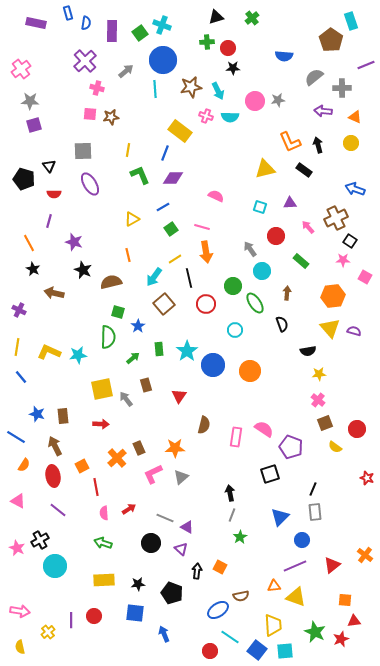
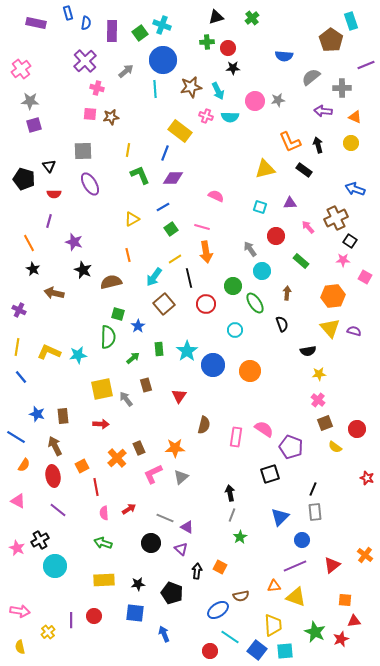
gray semicircle at (314, 77): moved 3 px left
green square at (118, 312): moved 2 px down
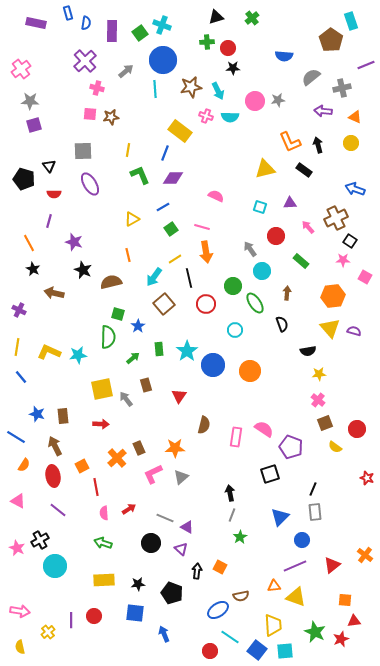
gray cross at (342, 88): rotated 12 degrees counterclockwise
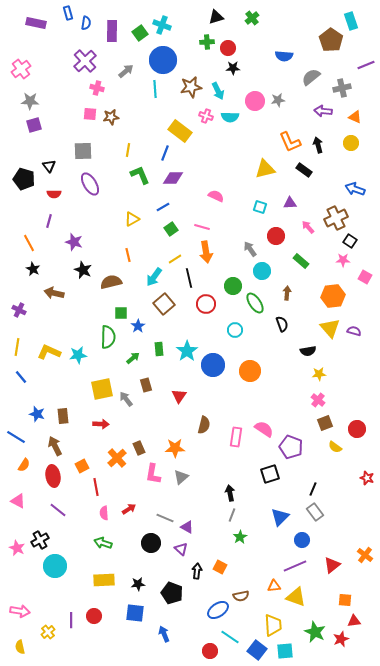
green square at (118, 314): moved 3 px right, 1 px up; rotated 16 degrees counterclockwise
pink L-shape at (153, 474): rotated 55 degrees counterclockwise
gray rectangle at (315, 512): rotated 30 degrees counterclockwise
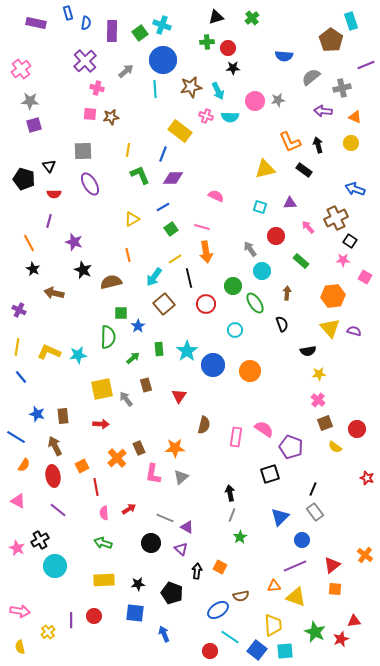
blue line at (165, 153): moved 2 px left, 1 px down
orange square at (345, 600): moved 10 px left, 11 px up
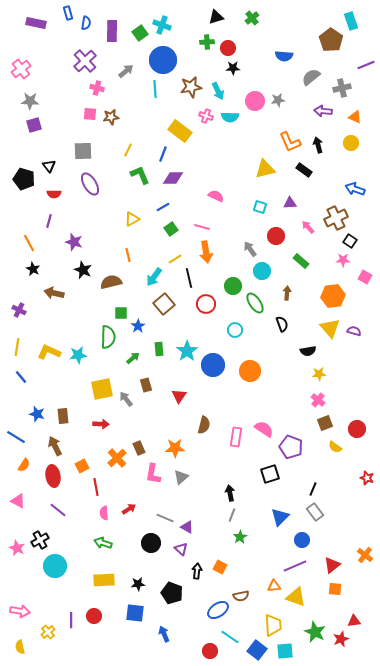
yellow line at (128, 150): rotated 16 degrees clockwise
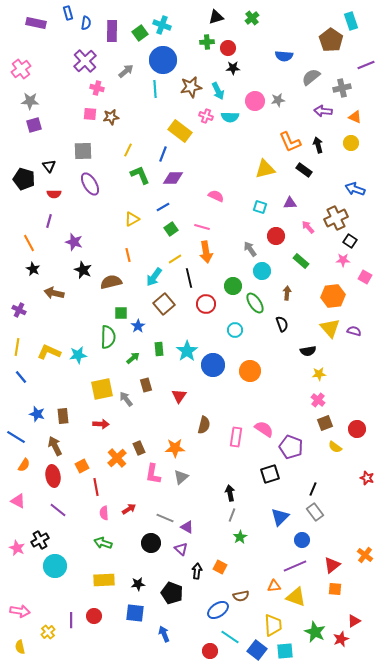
red triangle at (354, 621): rotated 24 degrees counterclockwise
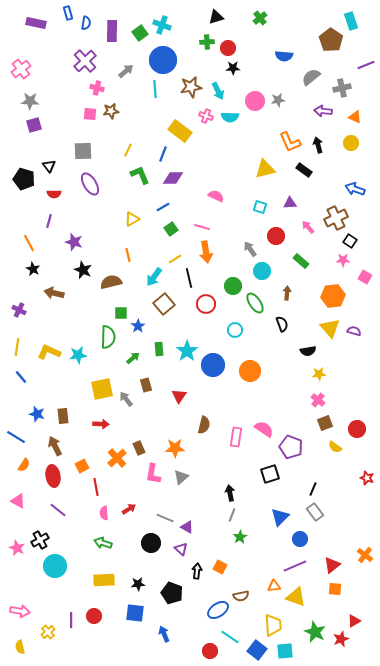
green cross at (252, 18): moved 8 px right
brown star at (111, 117): moved 6 px up
blue circle at (302, 540): moved 2 px left, 1 px up
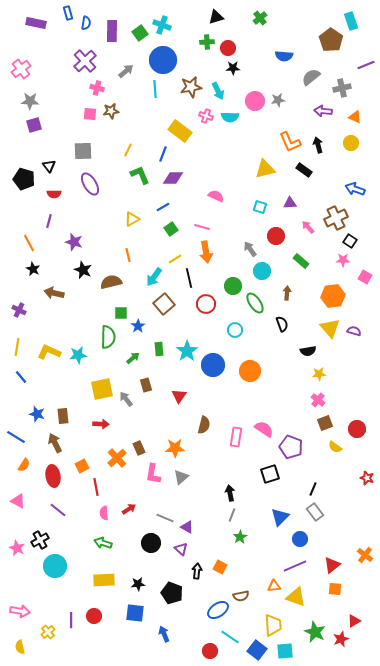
brown arrow at (55, 446): moved 3 px up
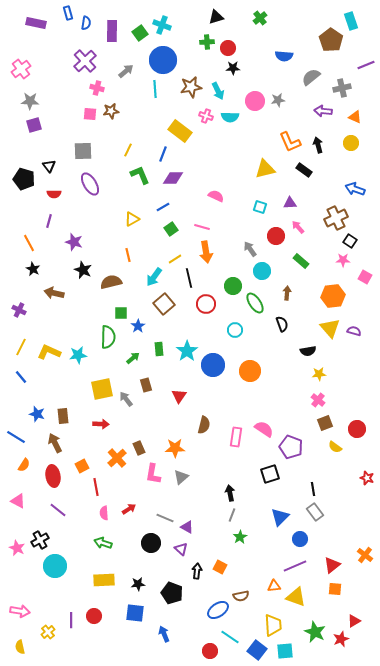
pink arrow at (308, 227): moved 10 px left
yellow line at (17, 347): moved 4 px right; rotated 18 degrees clockwise
black line at (313, 489): rotated 32 degrees counterclockwise
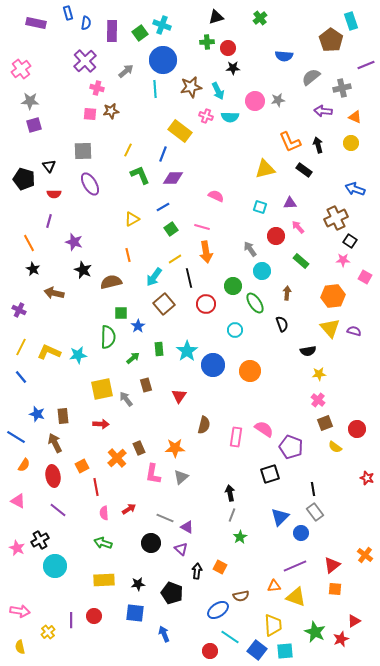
blue circle at (300, 539): moved 1 px right, 6 px up
